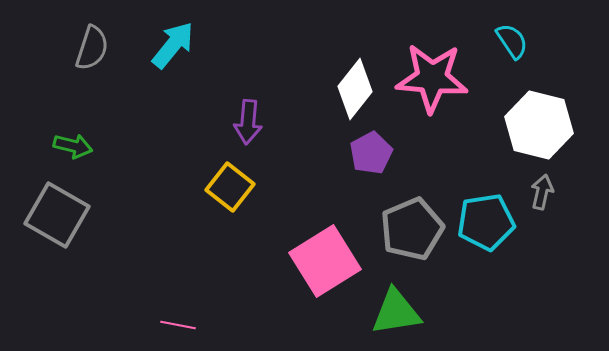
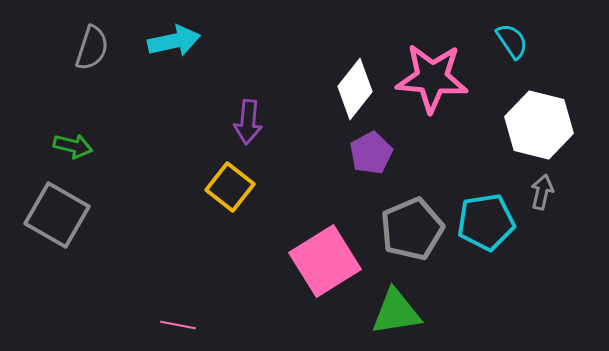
cyan arrow: moved 1 px right, 4 px up; rotated 39 degrees clockwise
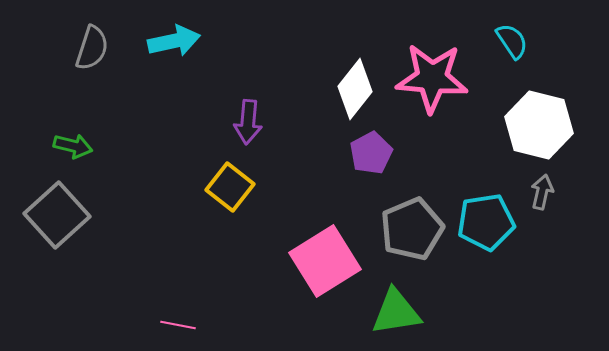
gray square: rotated 18 degrees clockwise
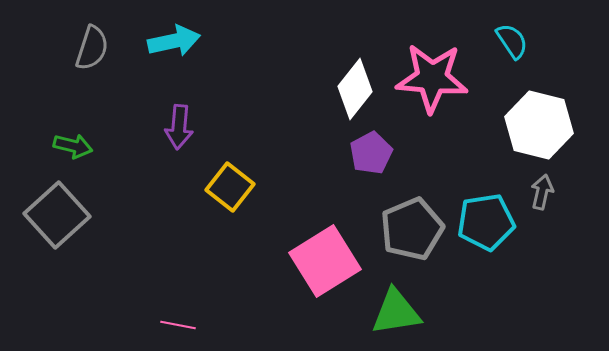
purple arrow: moved 69 px left, 5 px down
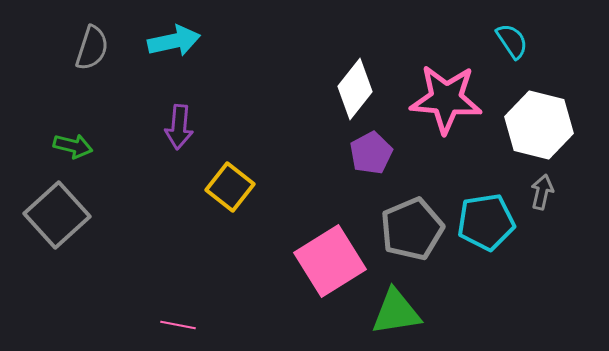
pink star: moved 14 px right, 21 px down
pink square: moved 5 px right
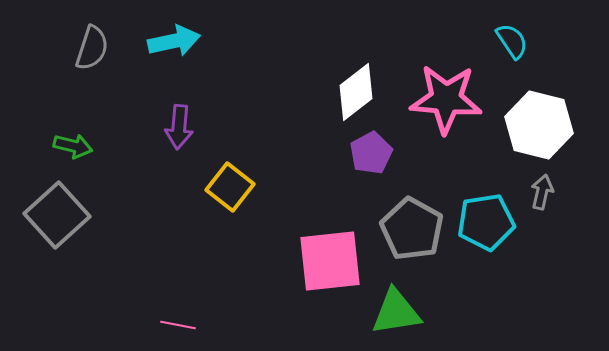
white diamond: moved 1 px right, 3 px down; rotated 14 degrees clockwise
gray pentagon: rotated 20 degrees counterclockwise
pink square: rotated 26 degrees clockwise
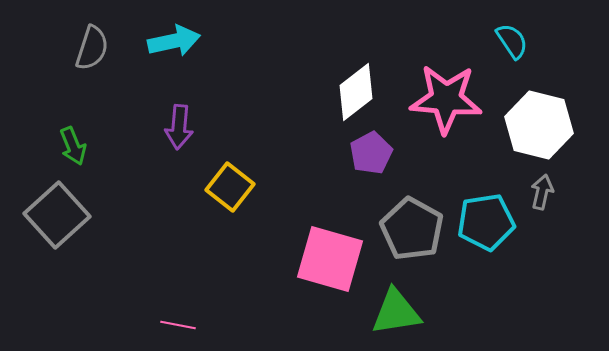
green arrow: rotated 54 degrees clockwise
pink square: moved 2 px up; rotated 22 degrees clockwise
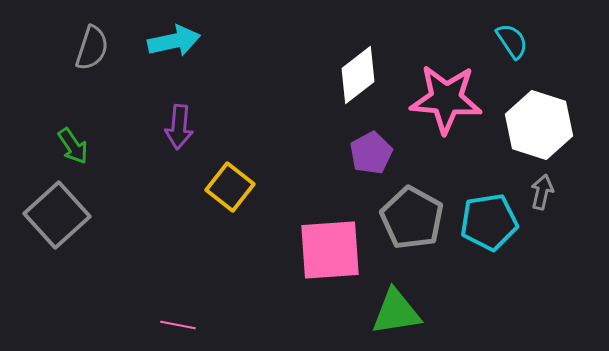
white diamond: moved 2 px right, 17 px up
white hexagon: rotated 4 degrees clockwise
green arrow: rotated 12 degrees counterclockwise
cyan pentagon: moved 3 px right
gray pentagon: moved 11 px up
pink square: moved 9 px up; rotated 20 degrees counterclockwise
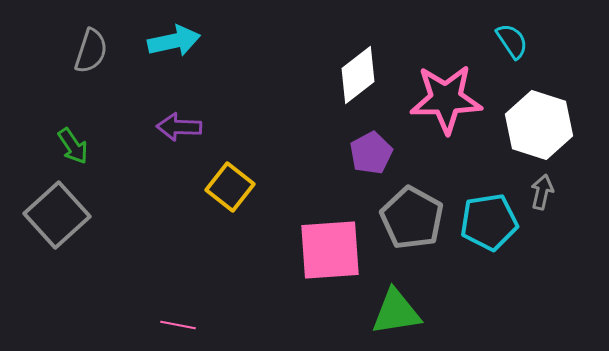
gray semicircle: moved 1 px left, 3 px down
pink star: rotated 6 degrees counterclockwise
purple arrow: rotated 87 degrees clockwise
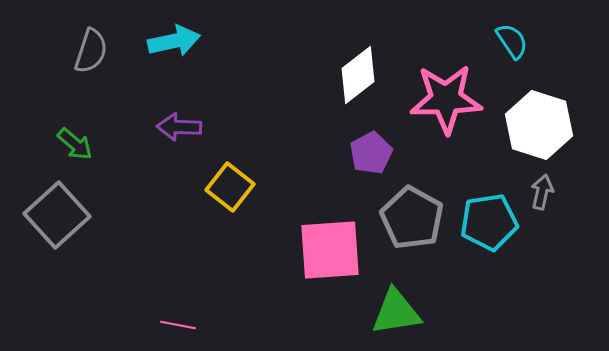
green arrow: moved 2 px right, 2 px up; rotated 15 degrees counterclockwise
